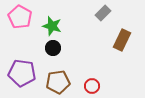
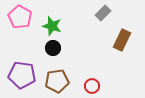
purple pentagon: moved 2 px down
brown pentagon: moved 1 px left, 1 px up
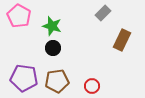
pink pentagon: moved 1 px left, 1 px up
purple pentagon: moved 2 px right, 3 px down
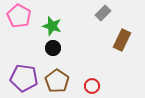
brown pentagon: rotated 30 degrees counterclockwise
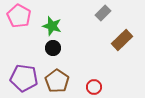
brown rectangle: rotated 20 degrees clockwise
red circle: moved 2 px right, 1 px down
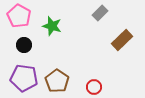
gray rectangle: moved 3 px left
black circle: moved 29 px left, 3 px up
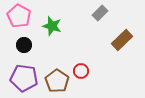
red circle: moved 13 px left, 16 px up
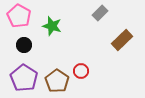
purple pentagon: rotated 24 degrees clockwise
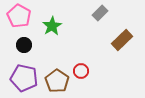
green star: rotated 24 degrees clockwise
purple pentagon: rotated 20 degrees counterclockwise
